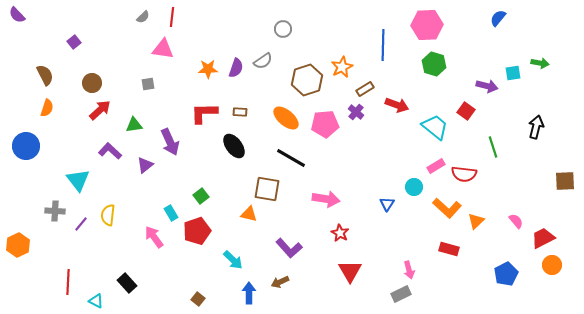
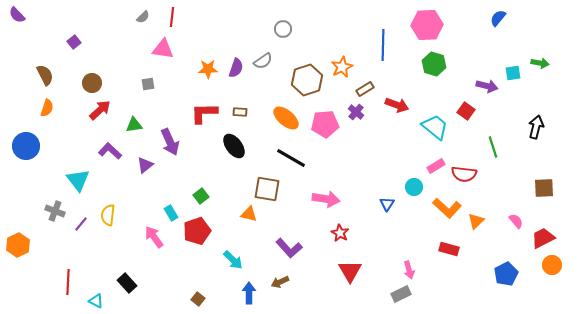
brown square at (565, 181): moved 21 px left, 7 px down
gray cross at (55, 211): rotated 18 degrees clockwise
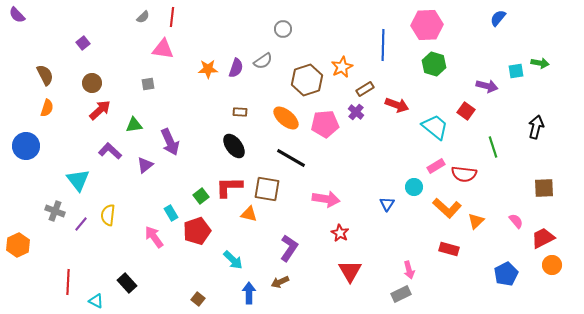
purple square at (74, 42): moved 9 px right, 1 px down
cyan square at (513, 73): moved 3 px right, 2 px up
red L-shape at (204, 113): moved 25 px right, 74 px down
purple L-shape at (289, 248): rotated 104 degrees counterclockwise
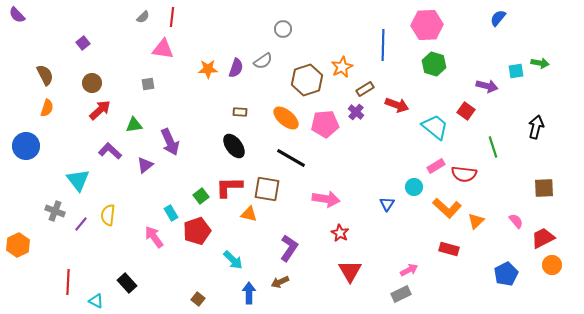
pink arrow at (409, 270): rotated 102 degrees counterclockwise
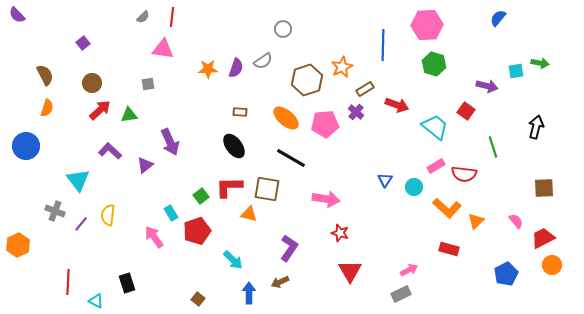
green triangle at (134, 125): moved 5 px left, 10 px up
blue triangle at (387, 204): moved 2 px left, 24 px up
red star at (340, 233): rotated 12 degrees counterclockwise
black rectangle at (127, 283): rotated 24 degrees clockwise
